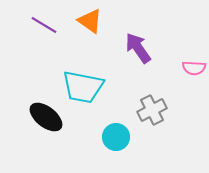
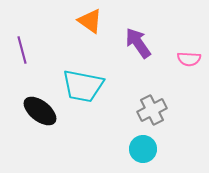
purple line: moved 22 px left, 25 px down; rotated 44 degrees clockwise
purple arrow: moved 5 px up
pink semicircle: moved 5 px left, 9 px up
cyan trapezoid: moved 1 px up
black ellipse: moved 6 px left, 6 px up
cyan circle: moved 27 px right, 12 px down
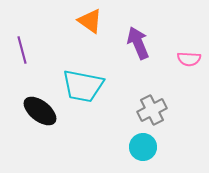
purple arrow: rotated 12 degrees clockwise
cyan circle: moved 2 px up
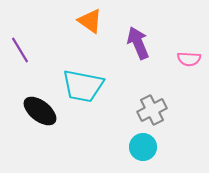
purple line: moved 2 px left; rotated 16 degrees counterclockwise
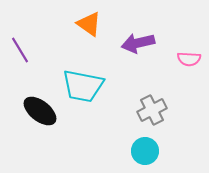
orange triangle: moved 1 px left, 3 px down
purple arrow: rotated 80 degrees counterclockwise
cyan circle: moved 2 px right, 4 px down
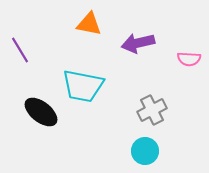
orange triangle: rotated 24 degrees counterclockwise
black ellipse: moved 1 px right, 1 px down
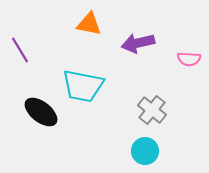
gray cross: rotated 24 degrees counterclockwise
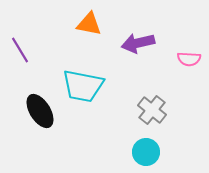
black ellipse: moved 1 px left, 1 px up; rotated 20 degrees clockwise
cyan circle: moved 1 px right, 1 px down
